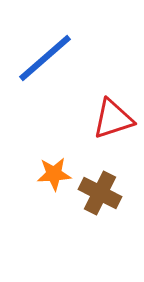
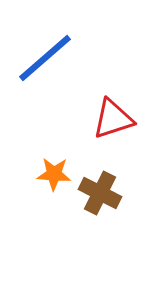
orange star: rotated 8 degrees clockwise
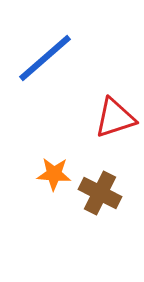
red triangle: moved 2 px right, 1 px up
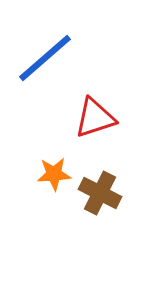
red triangle: moved 20 px left
orange star: rotated 8 degrees counterclockwise
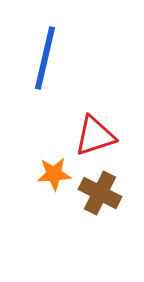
blue line: rotated 36 degrees counterclockwise
red triangle: moved 18 px down
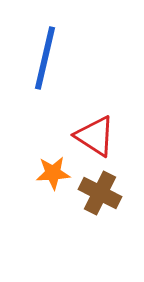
red triangle: rotated 51 degrees clockwise
orange star: moved 1 px left, 1 px up
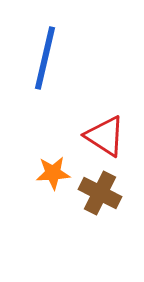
red triangle: moved 10 px right
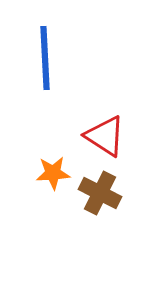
blue line: rotated 16 degrees counterclockwise
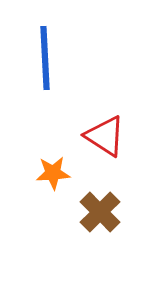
brown cross: moved 19 px down; rotated 18 degrees clockwise
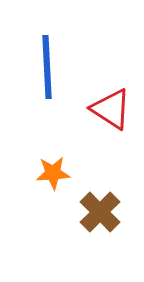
blue line: moved 2 px right, 9 px down
red triangle: moved 6 px right, 27 px up
